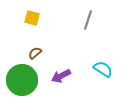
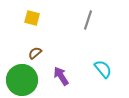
cyan semicircle: rotated 18 degrees clockwise
purple arrow: rotated 84 degrees clockwise
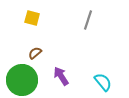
cyan semicircle: moved 13 px down
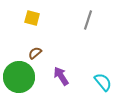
green circle: moved 3 px left, 3 px up
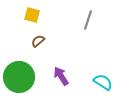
yellow square: moved 3 px up
brown semicircle: moved 3 px right, 12 px up
cyan semicircle: rotated 18 degrees counterclockwise
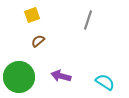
yellow square: rotated 35 degrees counterclockwise
purple arrow: rotated 42 degrees counterclockwise
cyan semicircle: moved 2 px right
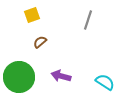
brown semicircle: moved 2 px right, 1 px down
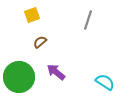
purple arrow: moved 5 px left, 4 px up; rotated 24 degrees clockwise
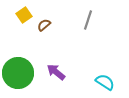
yellow square: moved 8 px left; rotated 14 degrees counterclockwise
brown semicircle: moved 4 px right, 17 px up
green circle: moved 1 px left, 4 px up
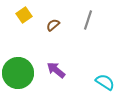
brown semicircle: moved 9 px right
purple arrow: moved 2 px up
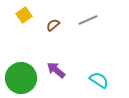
gray line: rotated 48 degrees clockwise
green circle: moved 3 px right, 5 px down
cyan semicircle: moved 6 px left, 2 px up
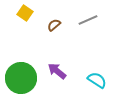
yellow square: moved 1 px right, 2 px up; rotated 21 degrees counterclockwise
brown semicircle: moved 1 px right
purple arrow: moved 1 px right, 1 px down
cyan semicircle: moved 2 px left
